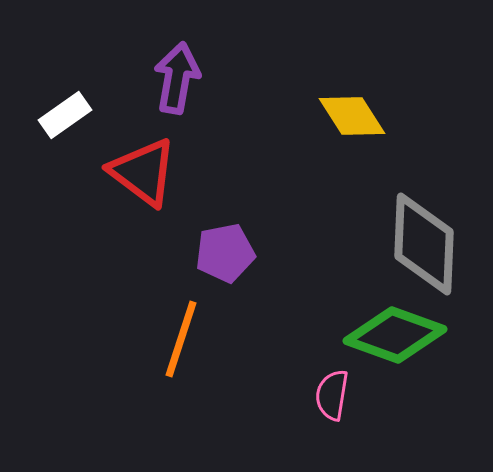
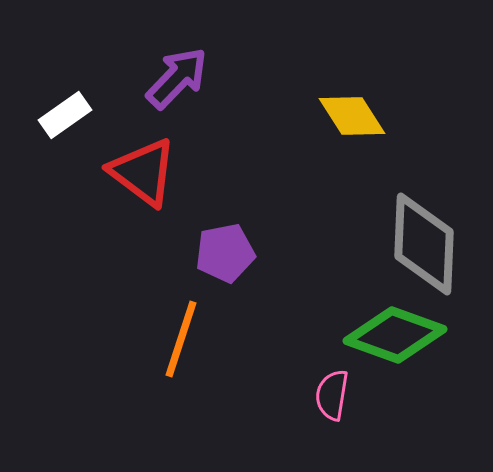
purple arrow: rotated 34 degrees clockwise
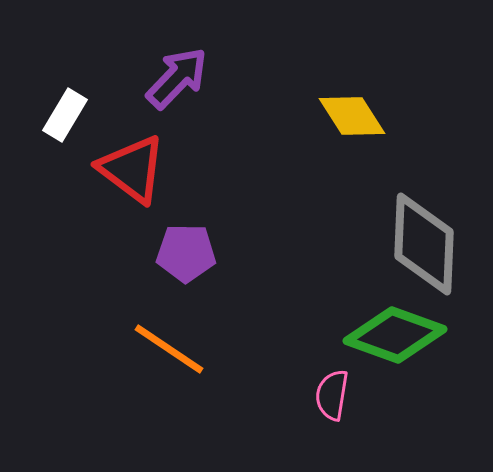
white rectangle: rotated 24 degrees counterclockwise
red triangle: moved 11 px left, 3 px up
purple pentagon: moved 39 px left; rotated 12 degrees clockwise
orange line: moved 12 px left, 10 px down; rotated 74 degrees counterclockwise
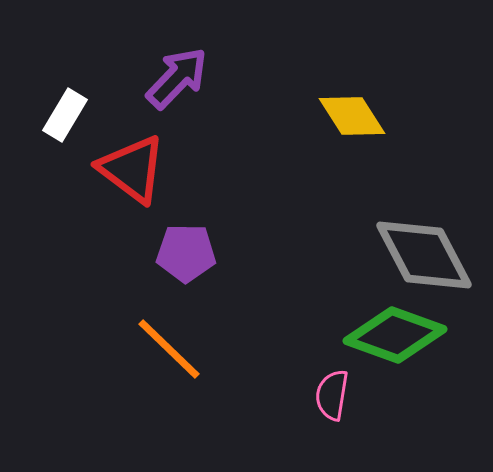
gray diamond: moved 11 px down; rotated 30 degrees counterclockwise
orange line: rotated 10 degrees clockwise
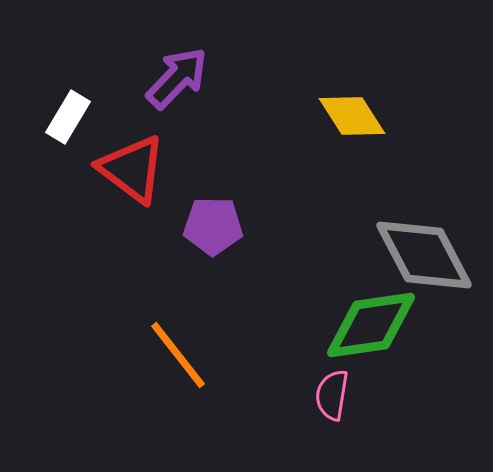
white rectangle: moved 3 px right, 2 px down
purple pentagon: moved 27 px right, 27 px up
green diamond: moved 24 px left, 10 px up; rotated 28 degrees counterclockwise
orange line: moved 9 px right, 6 px down; rotated 8 degrees clockwise
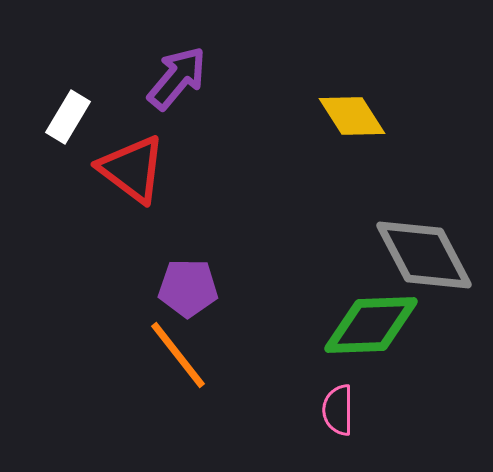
purple arrow: rotated 4 degrees counterclockwise
purple pentagon: moved 25 px left, 62 px down
green diamond: rotated 6 degrees clockwise
pink semicircle: moved 6 px right, 15 px down; rotated 9 degrees counterclockwise
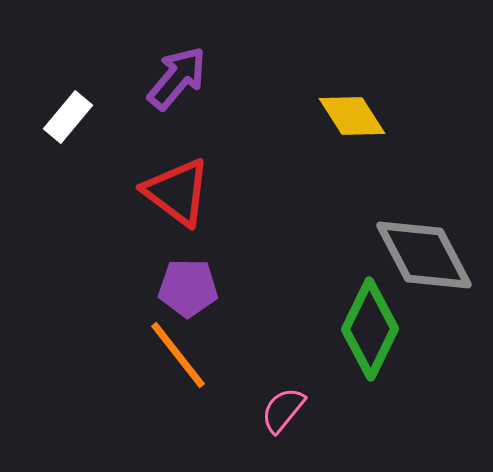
white rectangle: rotated 9 degrees clockwise
red triangle: moved 45 px right, 23 px down
green diamond: moved 1 px left, 4 px down; rotated 62 degrees counterclockwise
pink semicircle: moved 55 px left; rotated 39 degrees clockwise
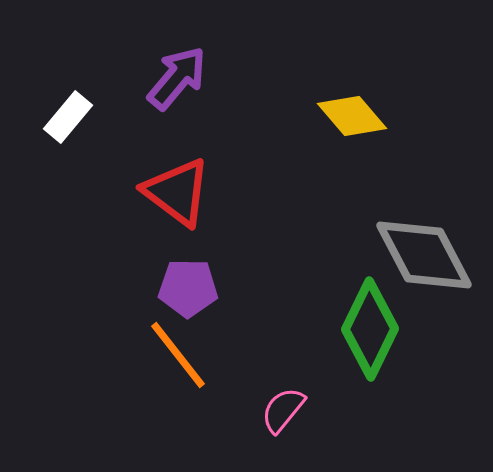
yellow diamond: rotated 8 degrees counterclockwise
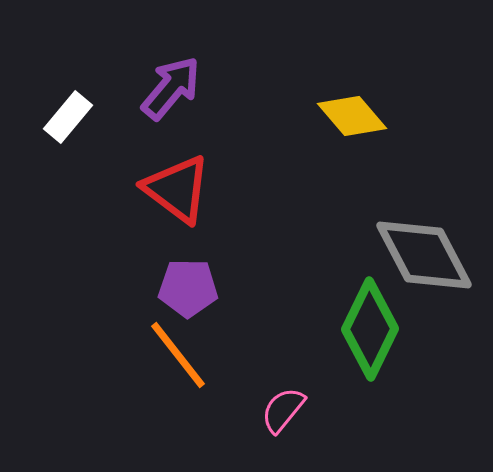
purple arrow: moved 6 px left, 10 px down
red triangle: moved 3 px up
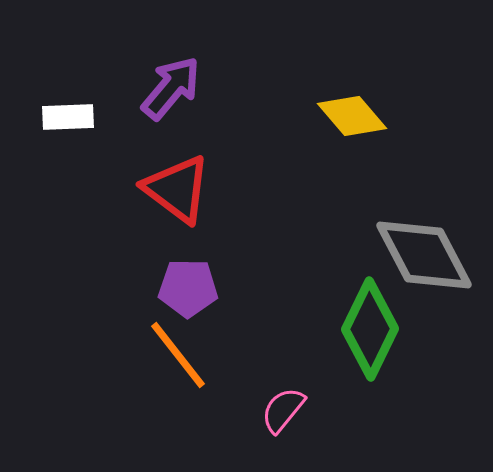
white rectangle: rotated 48 degrees clockwise
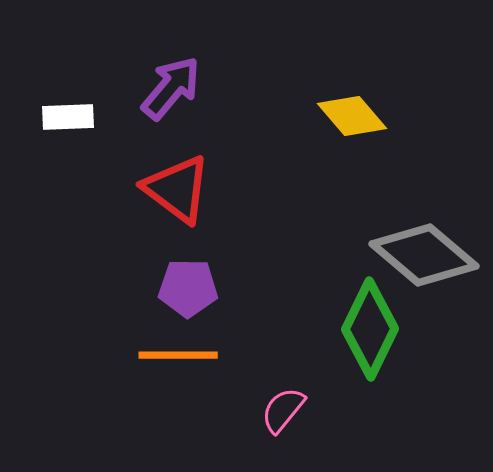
gray diamond: rotated 22 degrees counterclockwise
orange line: rotated 52 degrees counterclockwise
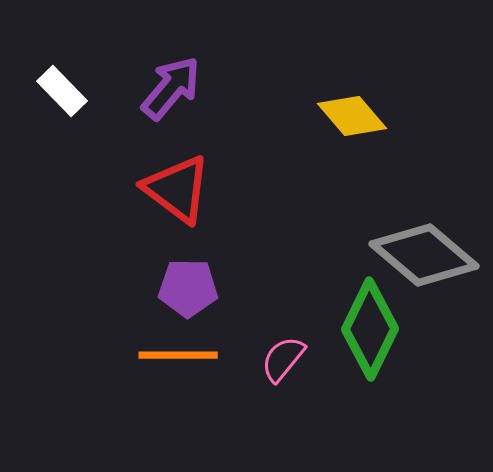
white rectangle: moved 6 px left, 26 px up; rotated 48 degrees clockwise
pink semicircle: moved 51 px up
